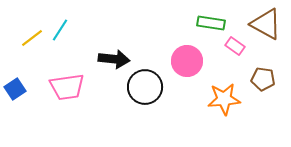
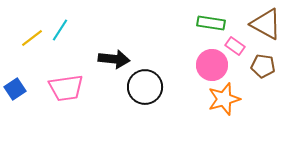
pink circle: moved 25 px right, 4 px down
brown pentagon: moved 13 px up
pink trapezoid: moved 1 px left, 1 px down
orange star: rotated 12 degrees counterclockwise
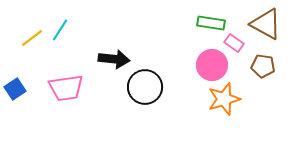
pink rectangle: moved 1 px left, 3 px up
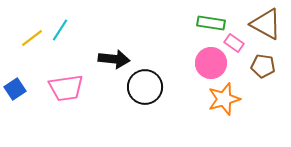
pink circle: moved 1 px left, 2 px up
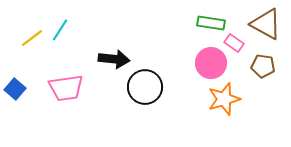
blue square: rotated 15 degrees counterclockwise
